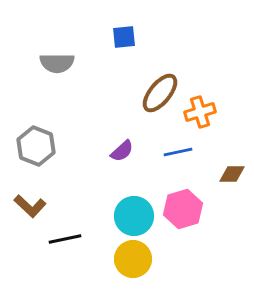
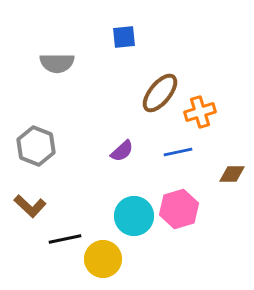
pink hexagon: moved 4 px left
yellow circle: moved 30 px left
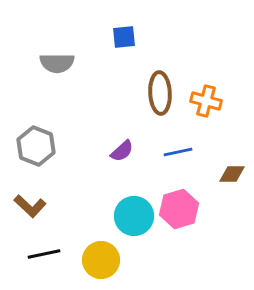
brown ellipse: rotated 42 degrees counterclockwise
orange cross: moved 6 px right, 11 px up; rotated 32 degrees clockwise
black line: moved 21 px left, 15 px down
yellow circle: moved 2 px left, 1 px down
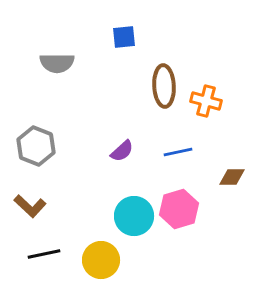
brown ellipse: moved 4 px right, 7 px up
brown diamond: moved 3 px down
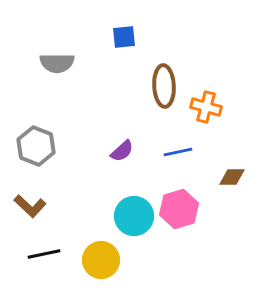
orange cross: moved 6 px down
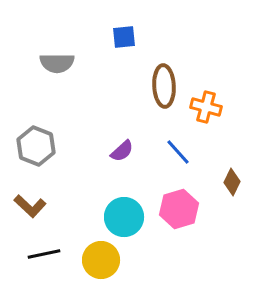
blue line: rotated 60 degrees clockwise
brown diamond: moved 5 px down; rotated 64 degrees counterclockwise
cyan circle: moved 10 px left, 1 px down
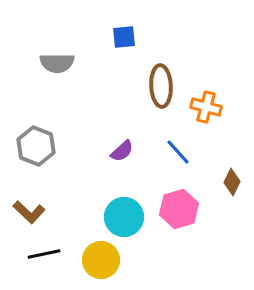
brown ellipse: moved 3 px left
brown L-shape: moved 1 px left, 6 px down
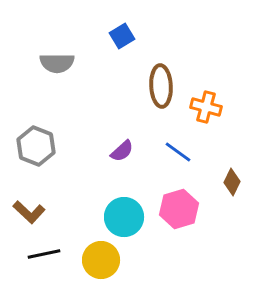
blue square: moved 2 px left, 1 px up; rotated 25 degrees counterclockwise
blue line: rotated 12 degrees counterclockwise
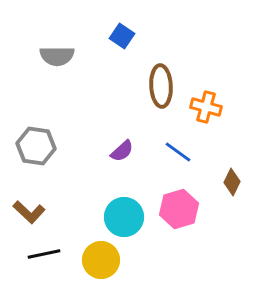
blue square: rotated 25 degrees counterclockwise
gray semicircle: moved 7 px up
gray hexagon: rotated 12 degrees counterclockwise
